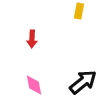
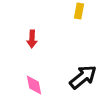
black arrow: moved 5 px up
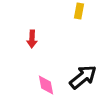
pink diamond: moved 12 px right
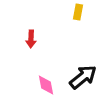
yellow rectangle: moved 1 px left, 1 px down
red arrow: moved 1 px left
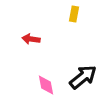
yellow rectangle: moved 4 px left, 2 px down
red arrow: rotated 96 degrees clockwise
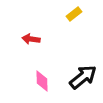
yellow rectangle: rotated 42 degrees clockwise
pink diamond: moved 4 px left, 4 px up; rotated 10 degrees clockwise
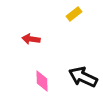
black arrow: rotated 116 degrees counterclockwise
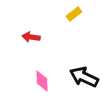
red arrow: moved 2 px up
black arrow: moved 1 px right
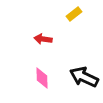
red arrow: moved 12 px right, 2 px down
pink diamond: moved 3 px up
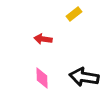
black arrow: rotated 16 degrees counterclockwise
